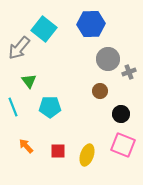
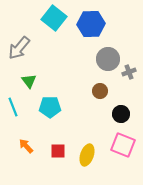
cyan square: moved 10 px right, 11 px up
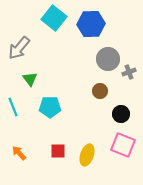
green triangle: moved 1 px right, 2 px up
orange arrow: moved 7 px left, 7 px down
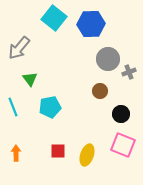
cyan pentagon: rotated 10 degrees counterclockwise
orange arrow: moved 3 px left; rotated 42 degrees clockwise
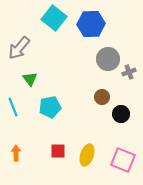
brown circle: moved 2 px right, 6 px down
pink square: moved 15 px down
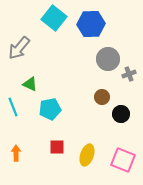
gray cross: moved 2 px down
green triangle: moved 5 px down; rotated 28 degrees counterclockwise
cyan pentagon: moved 2 px down
red square: moved 1 px left, 4 px up
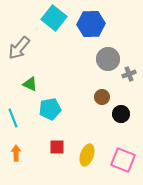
cyan line: moved 11 px down
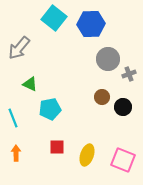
black circle: moved 2 px right, 7 px up
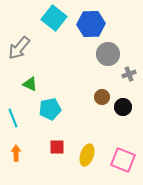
gray circle: moved 5 px up
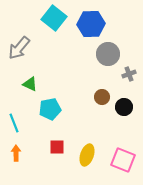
black circle: moved 1 px right
cyan line: moved 1 px right, 5 px down
